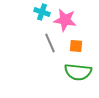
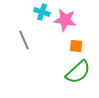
gray line: moved 26 px left, 3 px up
green semicircle: rotated 48 degrees counterclockwise
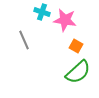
orange square: rotated 24 degrees clockwise
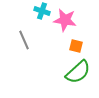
cyan cross: moved 1 px up
orange square: rotated 16 degrees counterclockwise
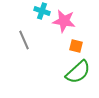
pink star: moved 1 px left, 1 px down
